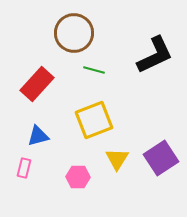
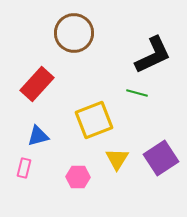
black L-shape: moved 2 px left
green line: moved 43 px right, 23 px down
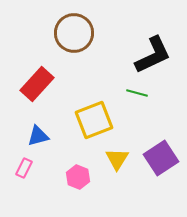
pink rectangle: rotated 12 degrees clockwise
pink hexagon: rotated 20 degrees clockwise
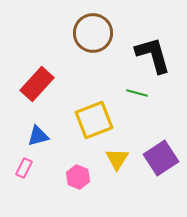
brown circle: moved 19 px right
black L-shape: rotated 81 degrees counterclockwise
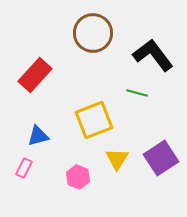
black L-shape: rotated 21 degrees counterclockwise
red rectangle: moved 2 px left, 9 px up
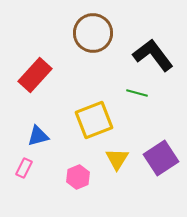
pink hexagon: rotated 15 degrees clockwise
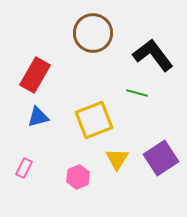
red rectangle: rotated 12 degrees counterclockwise
blue triangle: moved 19 px up
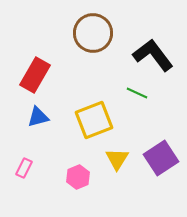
green line: rotated 10 degrees clockwise
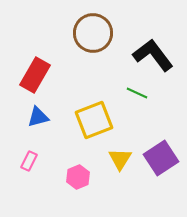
yellow triangle: moved 3 px right
pink rectangle: moved 5 px right, 7 px up
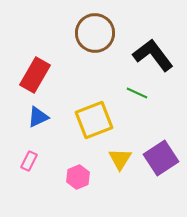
brown circle: moved 2 px right
blue triangle: rotated 10 degrees counterclockwise
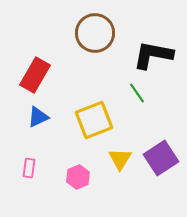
black L-shape: rotated 42 degrees counterclockwise
green line: rotated 30 degrees clockwise
pink rectangle: moved 7 px down; rotated 18 degrees counterclockwise
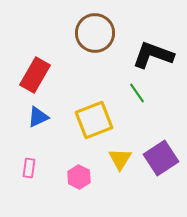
black L-shape: rotated 9 degrees clockwise
pink hexagon: moved 1 px right; rotated 10 degrees counterclockwise
